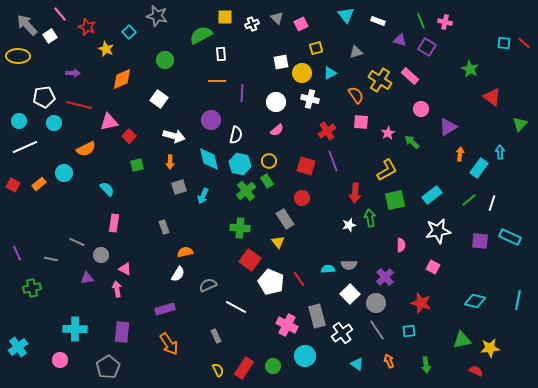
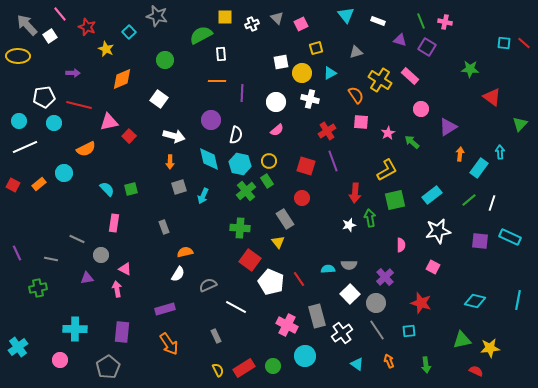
green star at (470, 69): rotated 24 degrees counterclockwise
green square at (137, 165): moved 6 px left, 24 px down
gray line at (77, 242): moved 3 px up
green cross at (32, 288): moved 6 px right
red rectangle at (244, 368): rotated 25 degrees clockwise
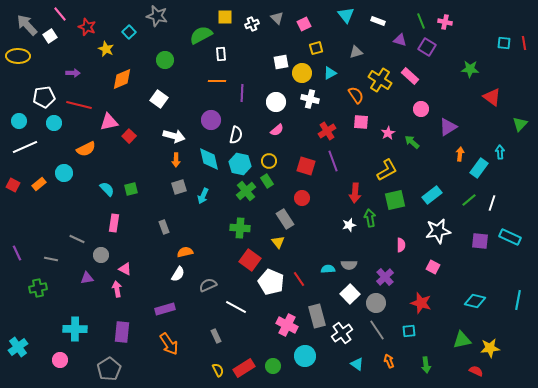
pink square at (301, 24): moved 3 px right
red line at (524, 43): rotated 40 degrees clockwise
orange arrow at (170, 162): moved 6 px right, 2 px up
gray pentagon at (108, 367): moved 1 px right, 2 px down
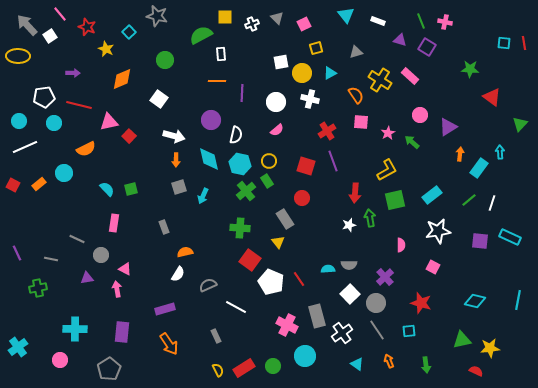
pink circle at (421, 109): moved 1 px left, 6 px down
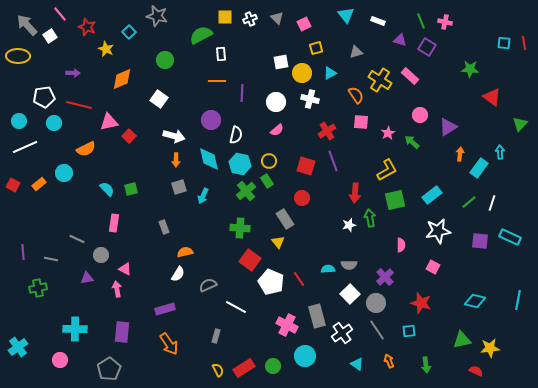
white cross at (252, 24): moved 2 px left, 5 px up
green line at (469, 200): moved 2 px down
purple line at (17, 253): moved 6 px right, 1 px up; rotated 21 degrees clockwise
gray rectangle at (216, 336): rotated 40 degrees clockwise
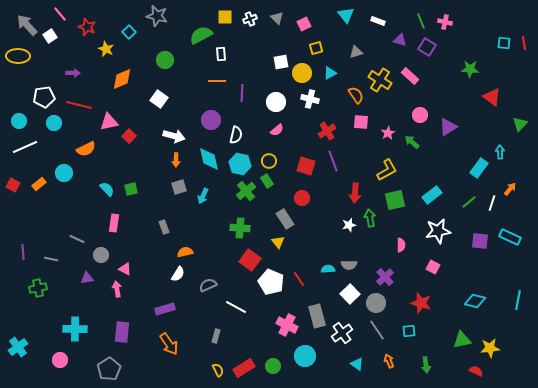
orange arrow at (460, 154): moved 50 px right, 35 px down; rotated 32 degrees clockwise
